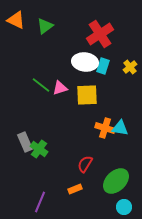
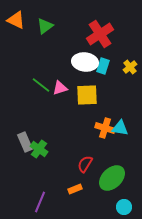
green ellipse: moved 4 px left, 3 px up
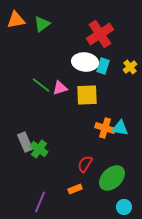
orange triangle: rotated 36 degrees counterclockwise
green triangle: moved 3 px left, 2 px up
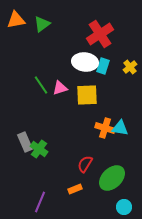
green line: rotated 18 degrees clockwise
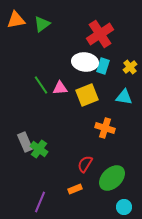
pink triangle: rotated 14 degrees clockwise
yellow square: rotated 20 degrees counterclockwise
cyan triangle: moved 4 px right, 31 px up
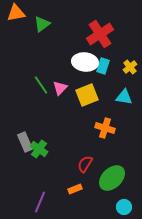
orange triangle: moved 7 px up
pink triangle: rotated 42 degrees counterclockwise
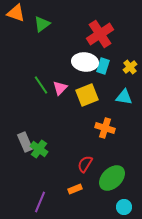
orange triangle: rotated 30 degrees clockwise
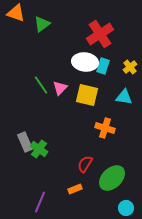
yellow square: rotated 35 degrees clockwise
cyan circle: moved 2 px right, 1 px down
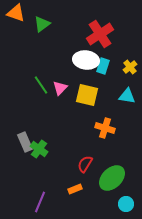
white ellipse: moved 1 px right, 2 px up
cyan triangle: moved 3 px right, 1 px up
cyan circle: moved 4 px up
